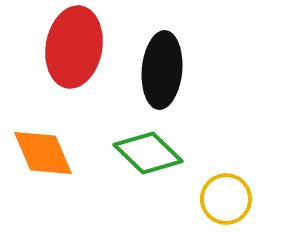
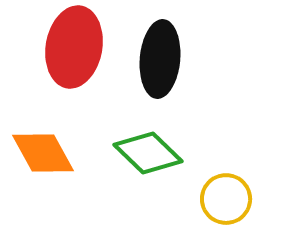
black ellipse: moved 2 px left, 11 px up
orange diamond: rotated 6 degrees counterclockwise
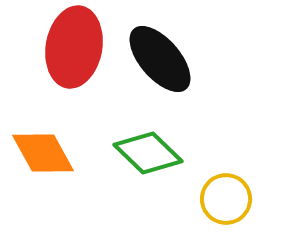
black ellipse: rotated 46 degrees counterclockwise
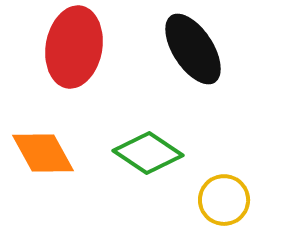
black ellipse: moved 33 px right, 10 px up; rotated 8 degrees clockwise
green diamond: rotated 10 degrees counterclockwise
yellow circle: moved 2 px left, 1 px down
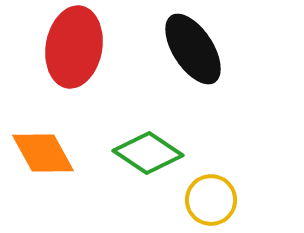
yellow circle: moved 13 px left
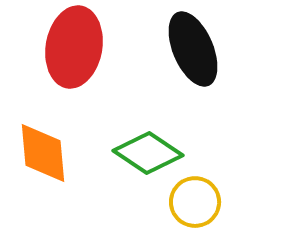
black ellipse: rotated 10 degrees clockwise
orange diamond: rotated 24 degrees clockwise
yellow circle: moved 16 px left, 2 px down
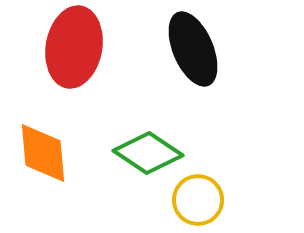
yellow circle: moved 3 px right, 2 px up
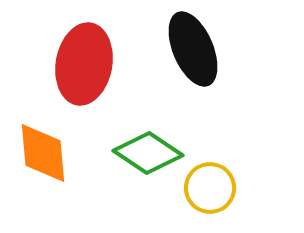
red ellipse: moved 10 px right, 17 px down
yellow circle: moved 12 px right, 12 px up
